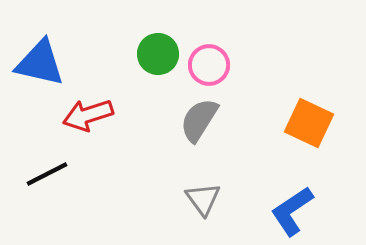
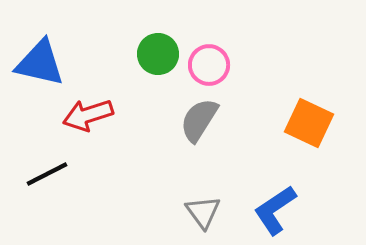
gray triangle: moved 13 px down
blue L-shape: moved 17 px left, 1 px up
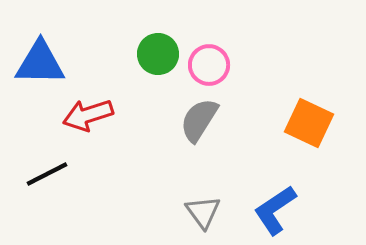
blue triangle: rotated 12 degrees counterclockwise
